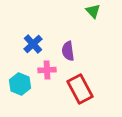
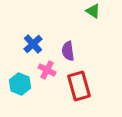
green triangle: rotated 14 degrees counterclockwise
pink cross: rotated 30 degrees clockwise
red rectangle: moved 1 px left, 3 px up; rotated 12 degrees clockwise
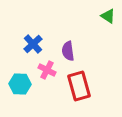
green triangle: moved 15 px right, 5 px down
cyan hexagon: rotated 20 degrees counterclockwise
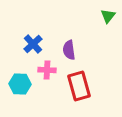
green triangle: rotated 35 degrees clockwise
purple semicircle: moved 1 px right, 1 px up
pink cross: rotated 24 degrees counterclockwise
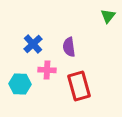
purple semicircle: moved 3 px up
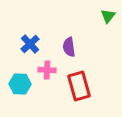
blue cross: moved 3 px left
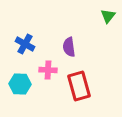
blue cross: moved 5 px left; rotated 18 degrees counterclockwise
pink cross: moved 1 px right
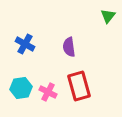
pink cross: moved 22 px down; rotated 24 degrees clockwise
cyan hexagon: moved 1 px right, 4 px down; rotated 10 degrees counterclockwise
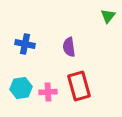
blue cross: rotated 18 degrees counterclockwise
pink cross: rotated 30 degrees counterclockwise
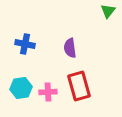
green triangle: moved 5 px up
purple semicircle: moved 1 px right, 1 px down
